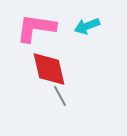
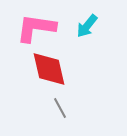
cyan arrow: rotated 30 degrees counterclockwise
gray line: moved 12 px down
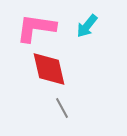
gray line: moved 2 px right
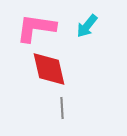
gray line: rotated 25 degrees clockwise
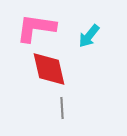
cyan arrow: moved 2 px right, 10 px down
